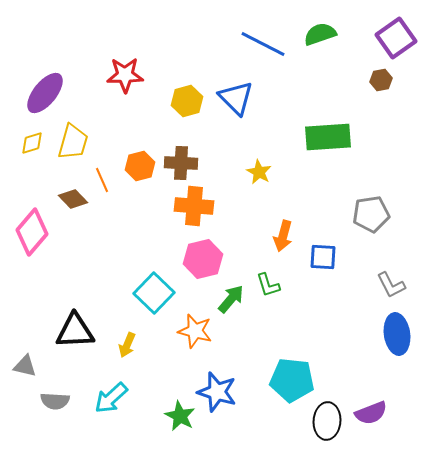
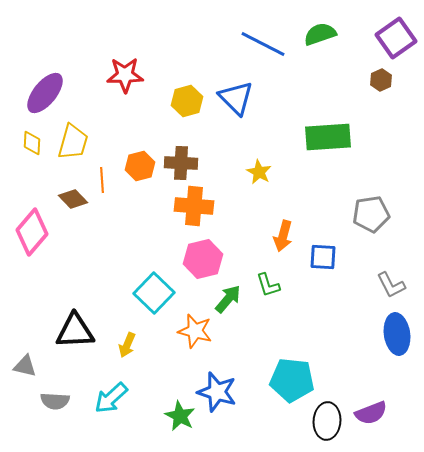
brown hexagon: rotated 15 degrees counterclockwise
yellow diamond: rotated 70 degrees counterclockwise
orange line: rotated 20 degrees clockwise
green arrow: moved 3 px left
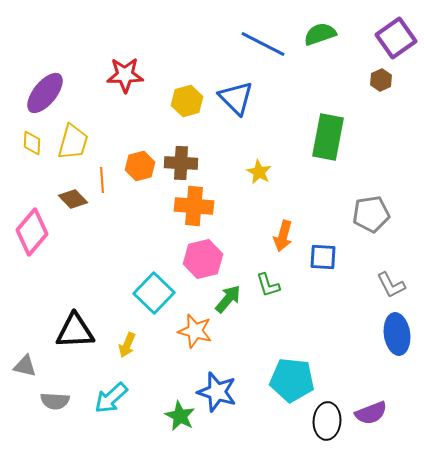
green rectangle: rotated 75 degrees counterclockwise
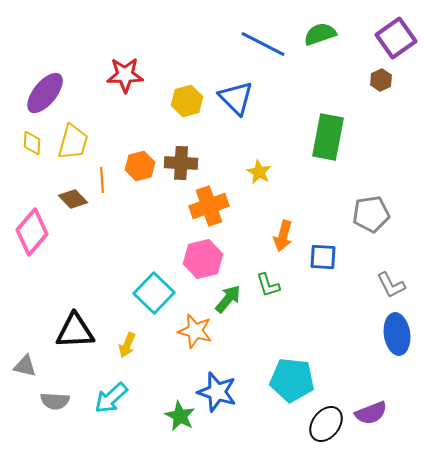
orange cross: moved 15 px right; rotated 24 degrees counterclockwise
black ellipse: moved 1 px left, 3 px down; rotated 33 degrees clockwise
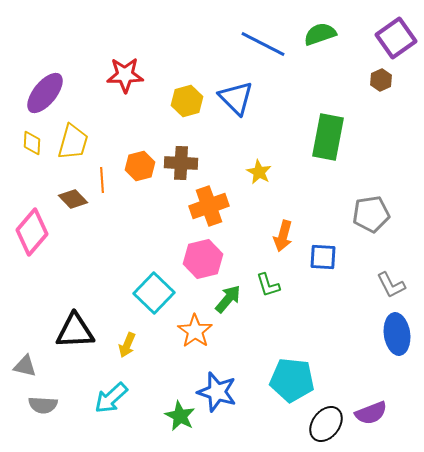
orange star: rotated 20 degrees clockwise
gray semicircle: moved 12 px left, 4 px down
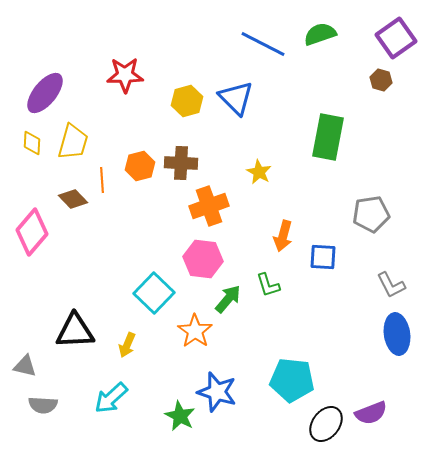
brown hexagon: rotated 20 degrees counterclockwise
pink hexagon: rotated 21 degrees clockwise
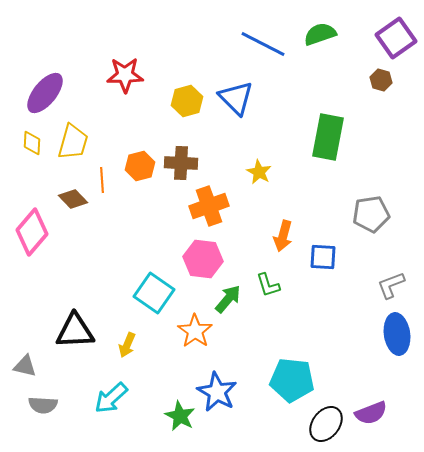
gray L-shape: rotated 96 degrees clockwise
cyan square: rotated 9 degrees counterclockwise
blue star: rotated 12 degrees clockwise
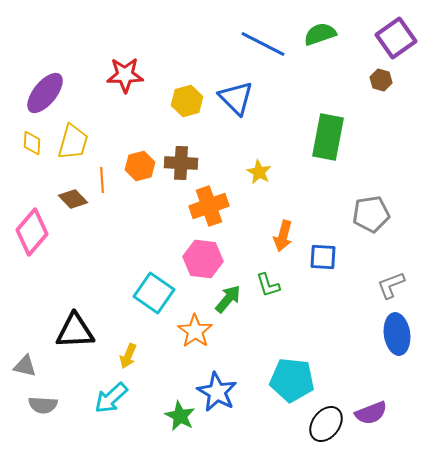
yellow arrow: moved 1 px right, 11 px down
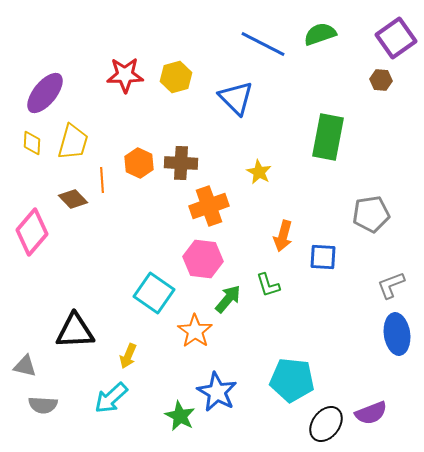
brown hexagon: rotated 10 degrees counterclockwise
yellow hexagon: moved 11 px left, 24 px up
orange hexagon: moved 1 px left, 3 px up; rotated 20 degrees counterclockwise
